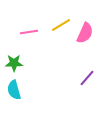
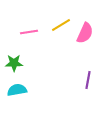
purple line: moved 1 px right, 2 px down; rotated 30 degrees counterclockwise
cyan semicircle: moved 3 px right; rotated 96 degrees clockwise
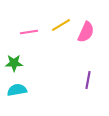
pink semicircle: moved 1 px right, 1 px up
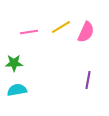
yellow line: moved 2 px down
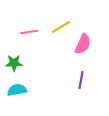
pink semicircle: moved 3 px left, 12 px down
purple line: moved 7 px left
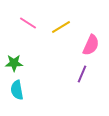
pink line: moved 1 px left, 9 px up; rotated 42 degrees clockwise
pink semicircle: moved 8 px right, 1 px down
purple line: moved 1 px right, 6 px up; rotated 12 degrees clockwise
cyan semicircle: rotated 90 degrees counterclockwise
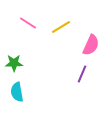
cyan semicircle: moved 2 px down
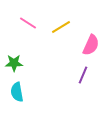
purple line: moved 1 px right, 1 px down
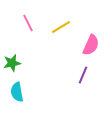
pink line: rotated 30 degrees clockwise
green star: moved 2 px left; rotated 12 degrees counterclockwise
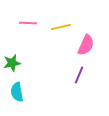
pink line: rotated 60 degrees counterclockwise
yellow line: rotated 18 degrees clockwise
pink semicircle: moved 5 px left
purple line: moved 4 px left
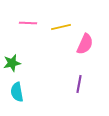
pink semicircle: moved 1 px left, 1 px up
purple line: moved 9 px down; rotated 12 degrees counterclockwise
